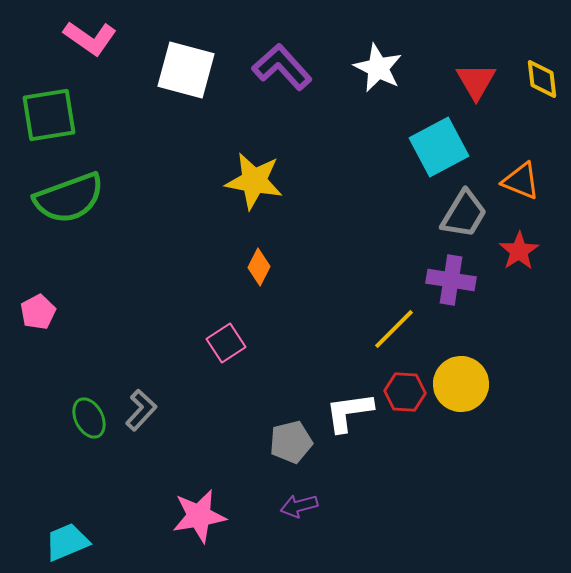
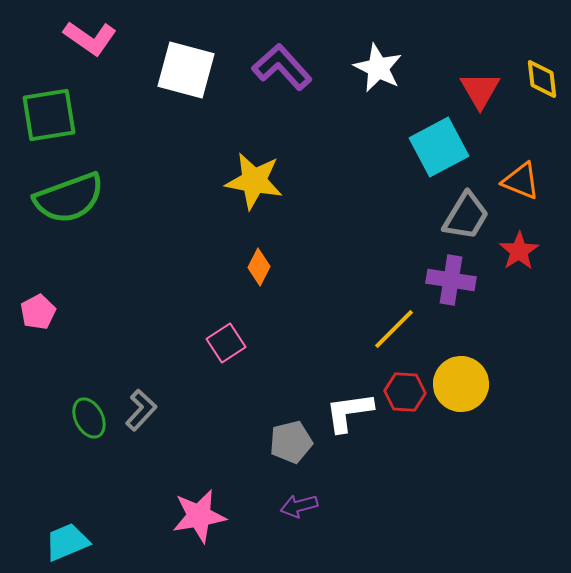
red triangle: moved 4 px right, 9 px down
gray trapezoid: moved 2 px right, 2 px down
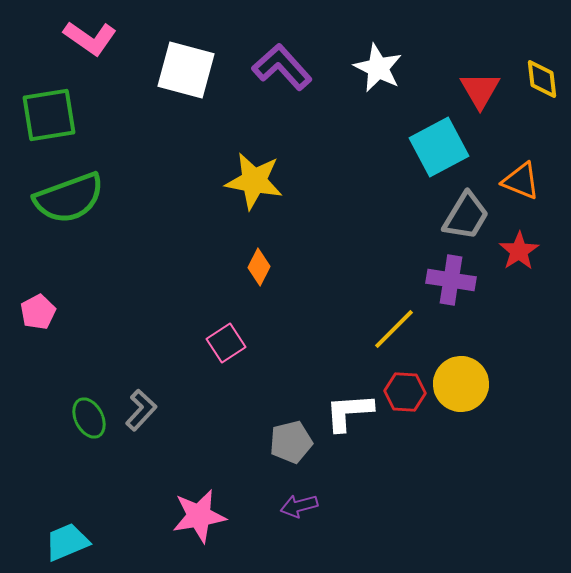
white L-shape: rotated 4 degrees clockwise
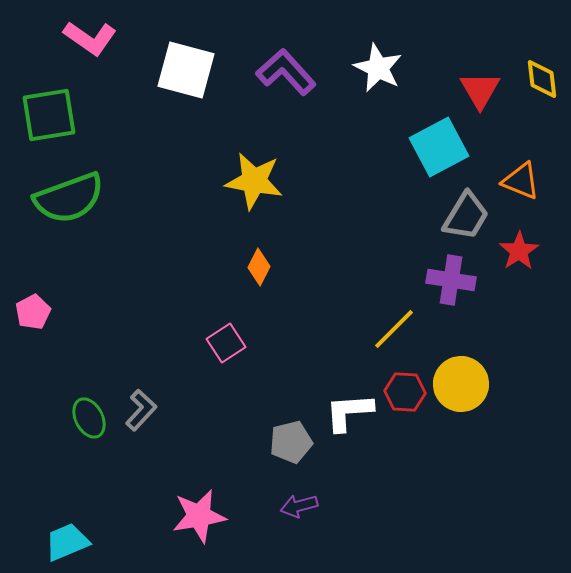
purple L-shape: moved 4 px right, 5 px down
pink pentagon: moved 5 px left
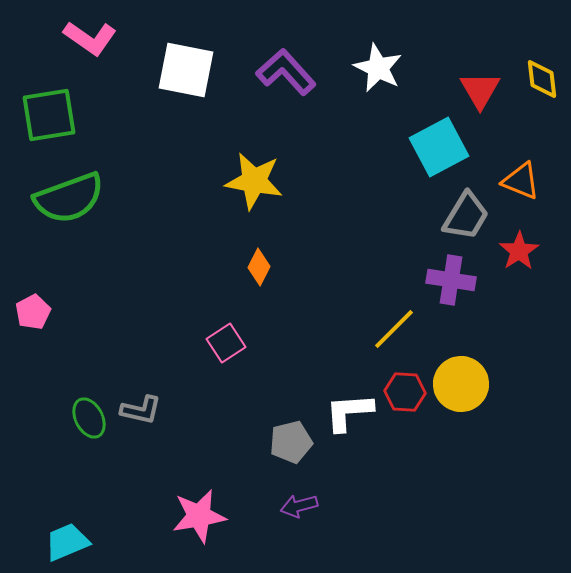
white square: rotated 4 degrees counterclockwise
gray L-shape: rotated 60 degrees clockwise
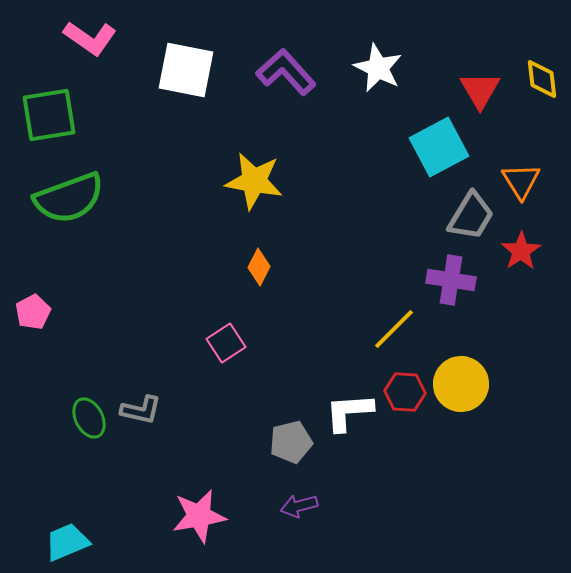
orange triangle: rotated 36 degrees clockwise
gray trapezoid: moved 5 px right
red star: moved 2 px right
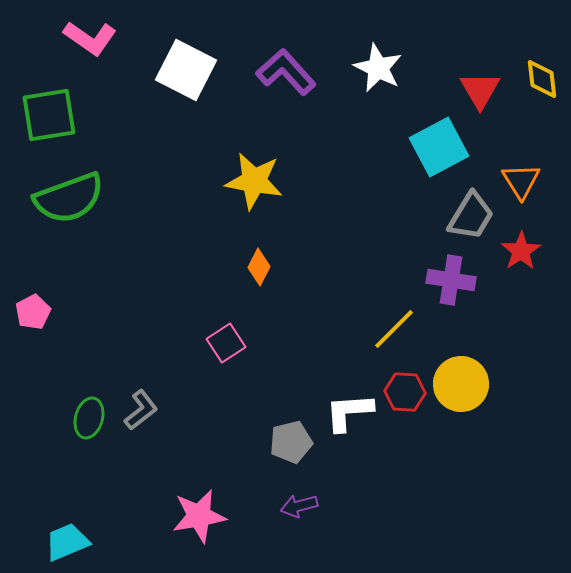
white square: rotated 16 degrees clockwise
gray L-shape: rotated 51 degrees counterclockwise
green ellipse: rotated 42 degrees clockwise
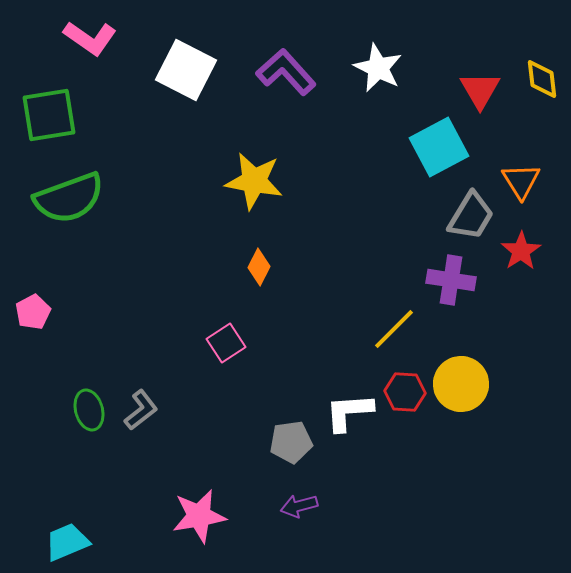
green ellipse: moved 8 px up; rotated 30 degrees counterclockwise
gray pentagon: rotated 6 degrees clockwise
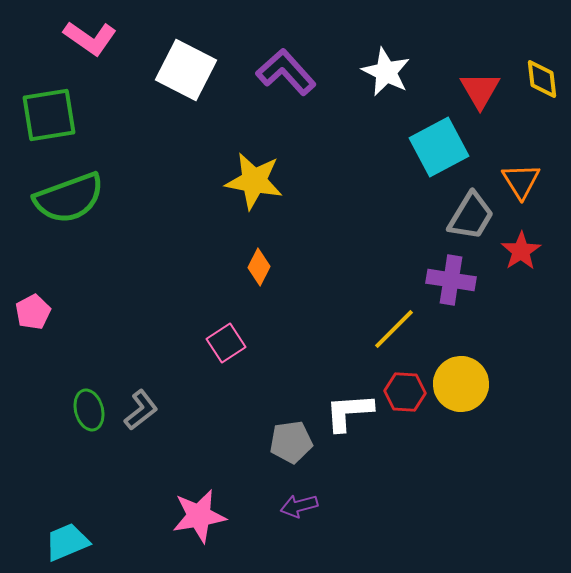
white star: moved 8 px right, 4 px down
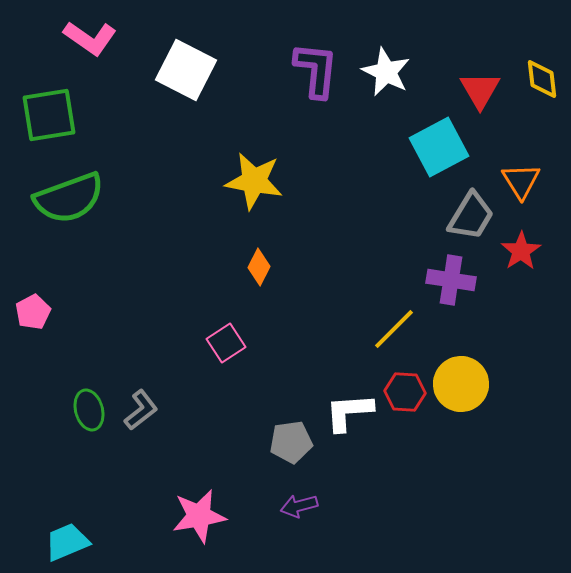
purple L-shape: moved 30 px right, 2 px up; rotated 48 degrees clockwise
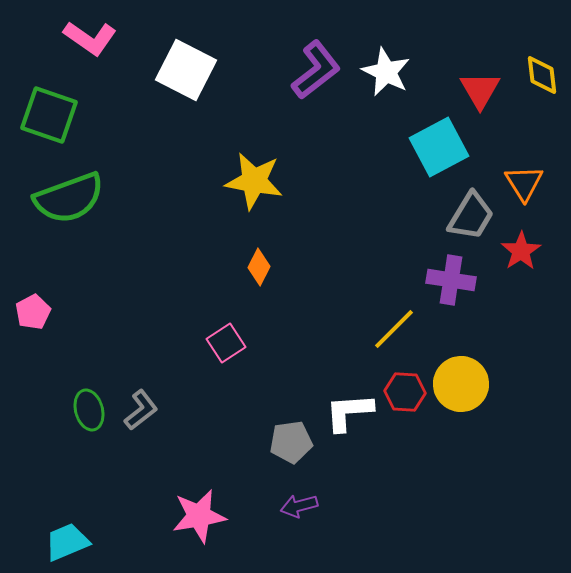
purple L-shape: rotated 46 degrees clockwise
yellow diamond: moved 4 px up
green square: rotated 28 degrees clockwise
orange triangle: moved 3 px right, 2 px down
